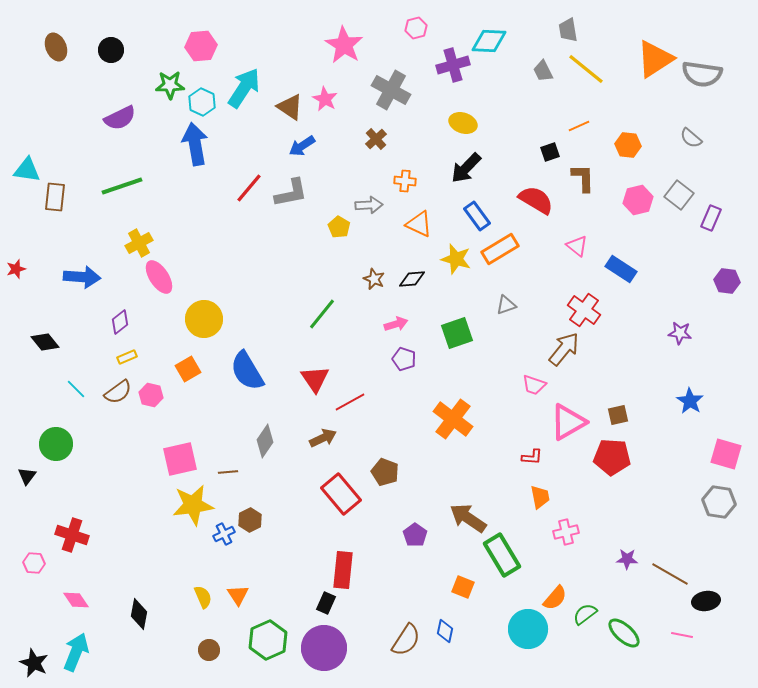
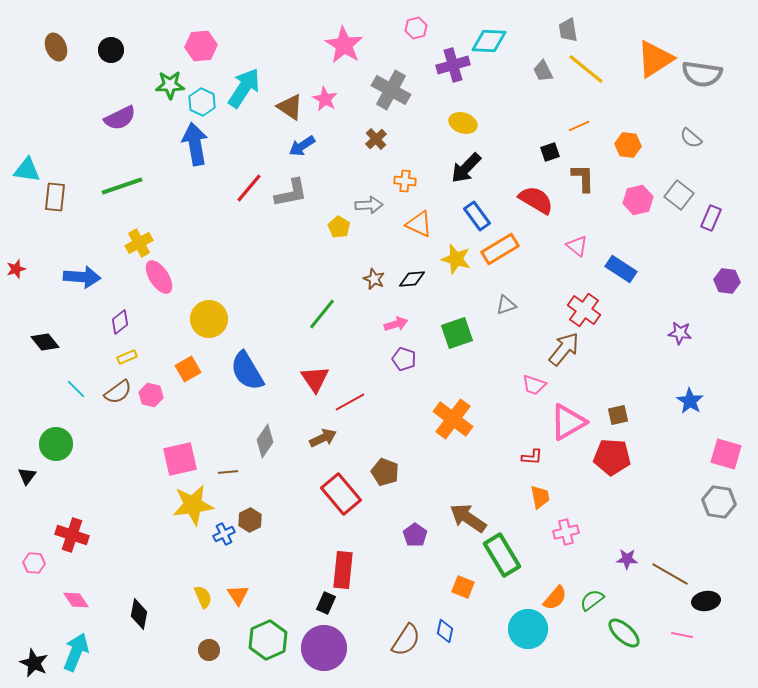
yellow circle at (204, 319): moved 5 px right
green semicircle at (585, 614): moved 7 px right, 14 px up
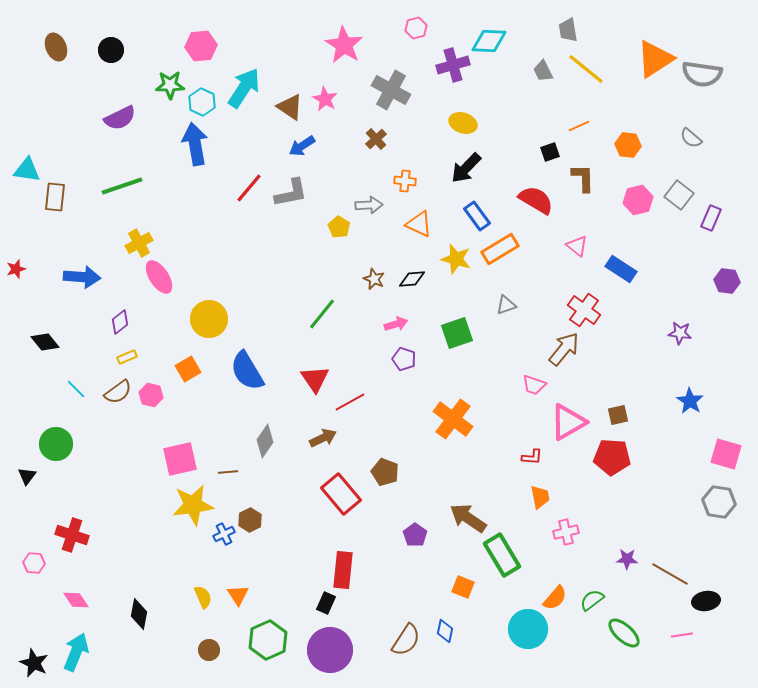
pink line at (682, 635): rotated 20 degrees counterclockwise
purple circle at (324, 648): moved 6 px right, 2 px down
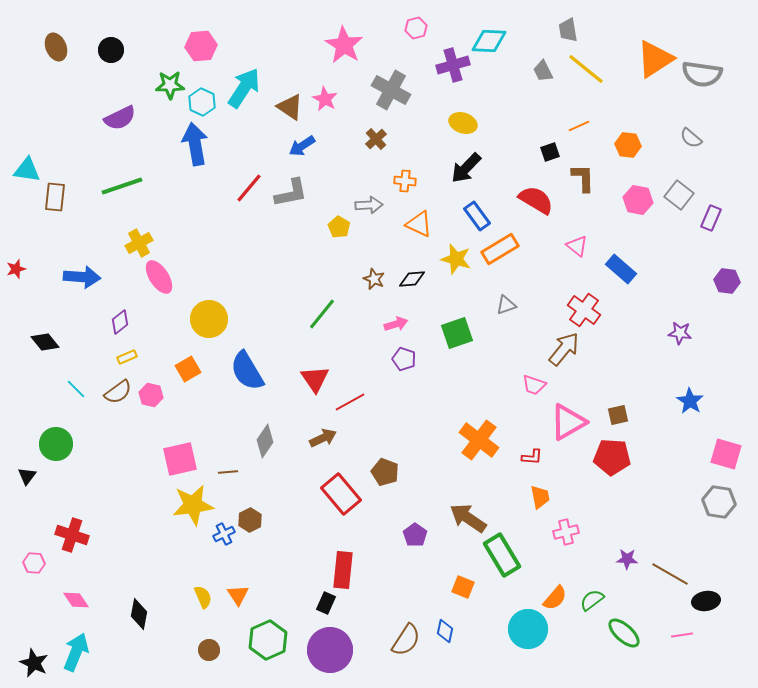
pink hexagon at (638, 200): rotated 24 degrees clockwise
blue rectangle at (621, 269): rotated 8 degrees clockwise
orange cross at (453, 419): moved 26 px right, 21 px down
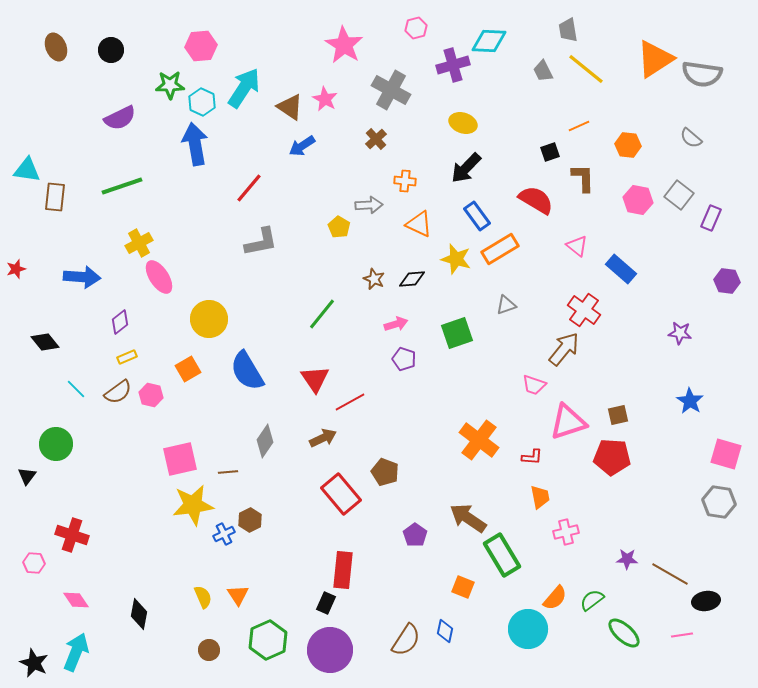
gray L-shape at (291, 193): moved 30 px left, 49 px down
pink triangle at (568, 422): rotated 12 degrees clockwise
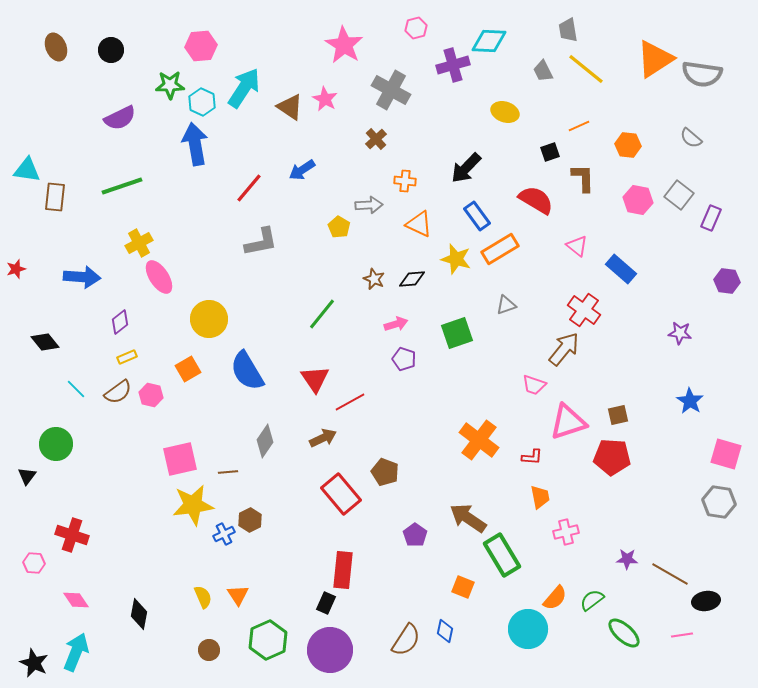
yellow ellipse at (463, 123): moved 42 px right, 11 px up
blue arrow at (302, 146): moved 24 px down
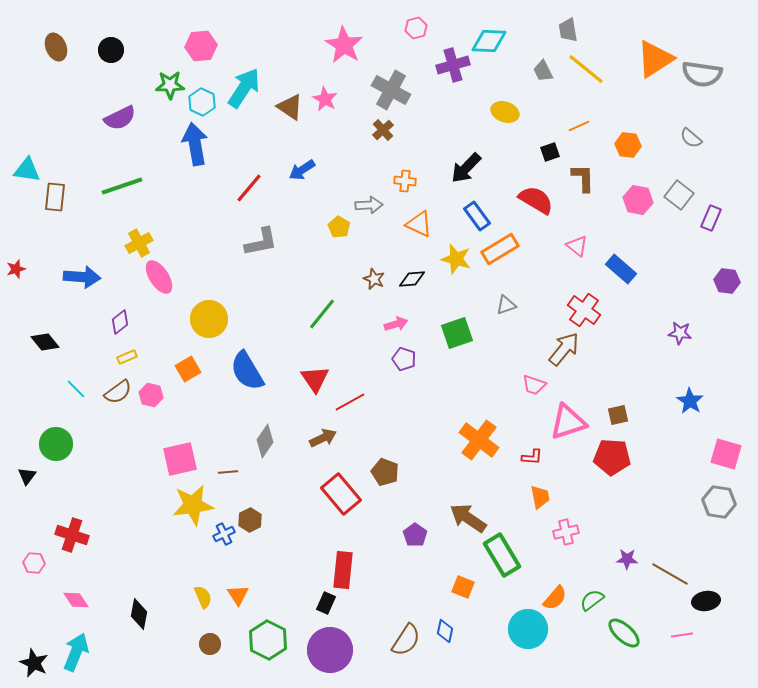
brown cross at (376, 139): moved 7 px right, 9 px up
green hexagon at (268, 640): rotated 9 degrees counterclockwise
brown circle at (209, 650): moved 1 px right, 6 px up
